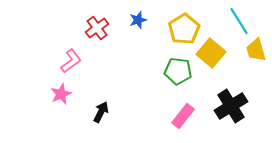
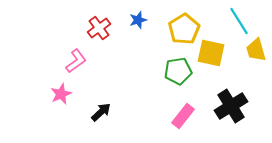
red cross: moved 2 px right
yellow square: rotated 28 degrees counterclockwise
pink L-shape: moved 5 px right
green pentagon: rotated 16 degrees counterclockwise
black arrow: rotated 20 degrees clockwise
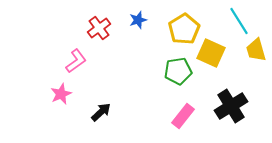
yellow square: rotated 12 degrees clockwise
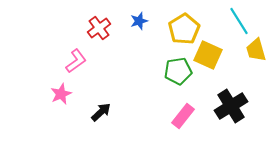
blue star: moved 1 px right, 1 px down
yellow square: moved 3 px left, 2 px down
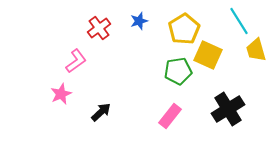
black cross: moved 3 px left, 3 px down
pink rectangle: moved 13 px left
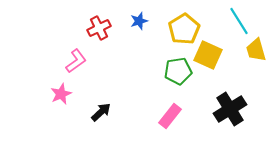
red cross: rotated 10 degrees clockwise
black cross: moved 2 px right
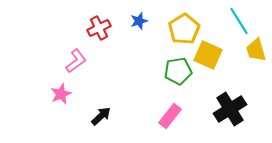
black arrow: moved 4 px down
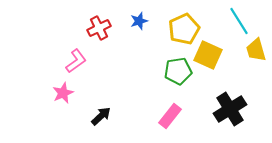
yellow pentagon: rotated 8 degrees clockwise
pink star: moved 2 px right, 1 px up
